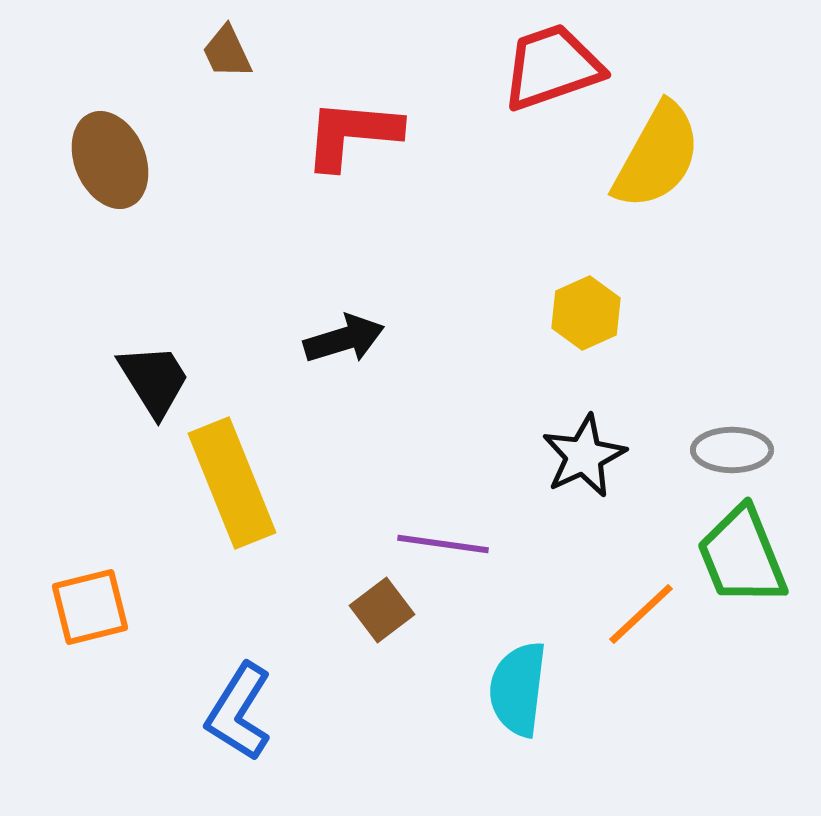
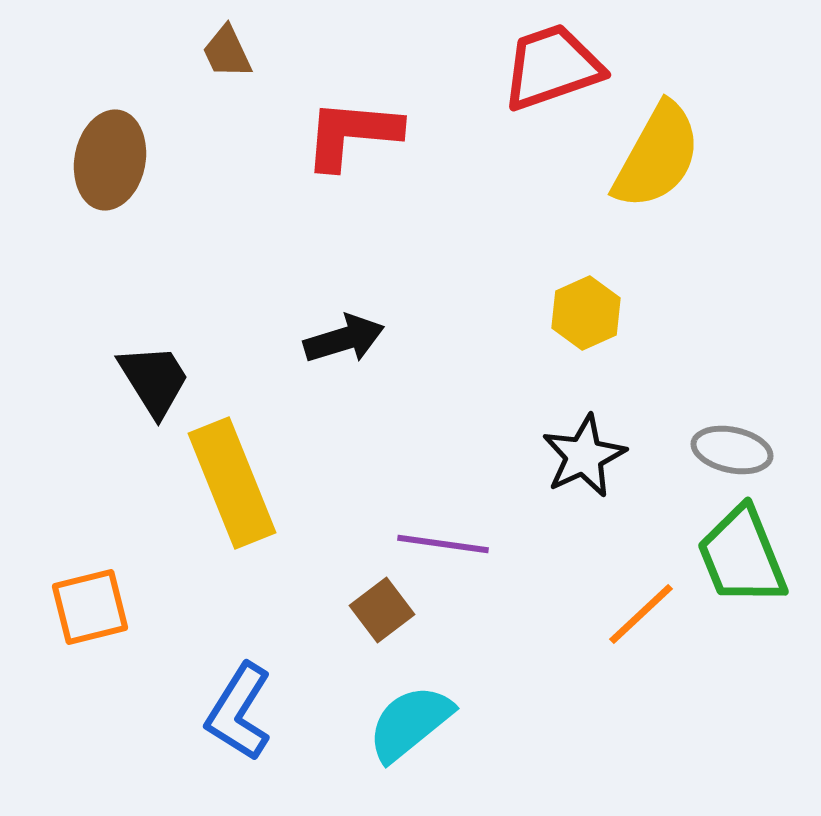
brown ellipse: rotated 34 degrees clockwise
gray ellipse: rotated 12 degrees clockwise
cyan semicircle: moved 108 px left, 34 px down; rotated 44 degrees clockwise
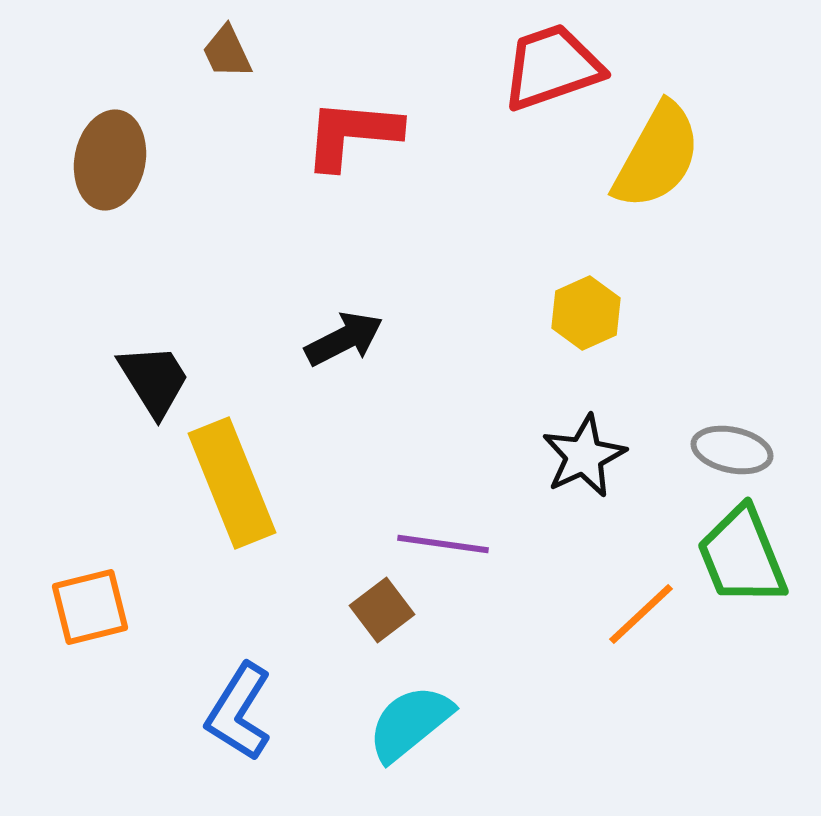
black arrow: rotated 10 degrees counterclockwise
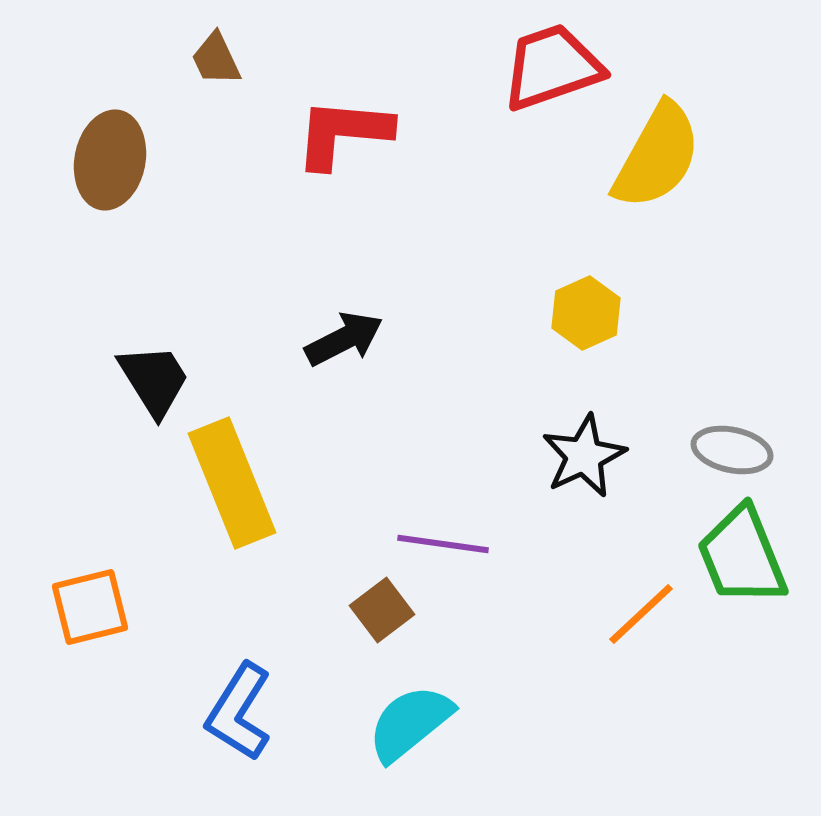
brown trapezoid: moved 11 px left, 7 px down
red L-shape: moved 9 px left, 1 px up
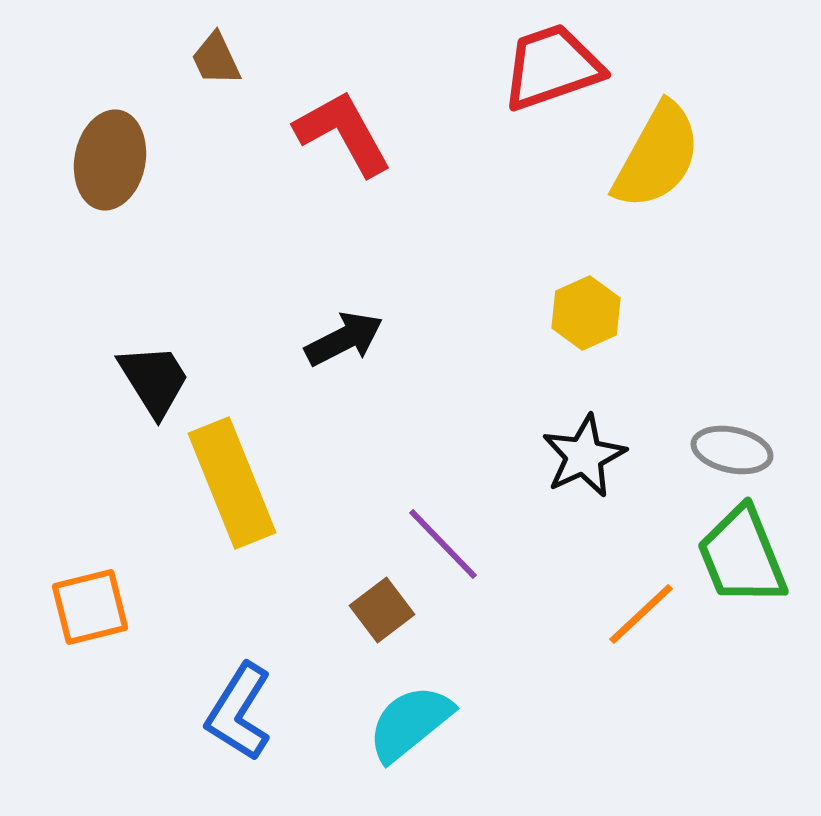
red L-shape: rotated 56 degrees clockwise
purple line: rotated 38 degrees clockwise
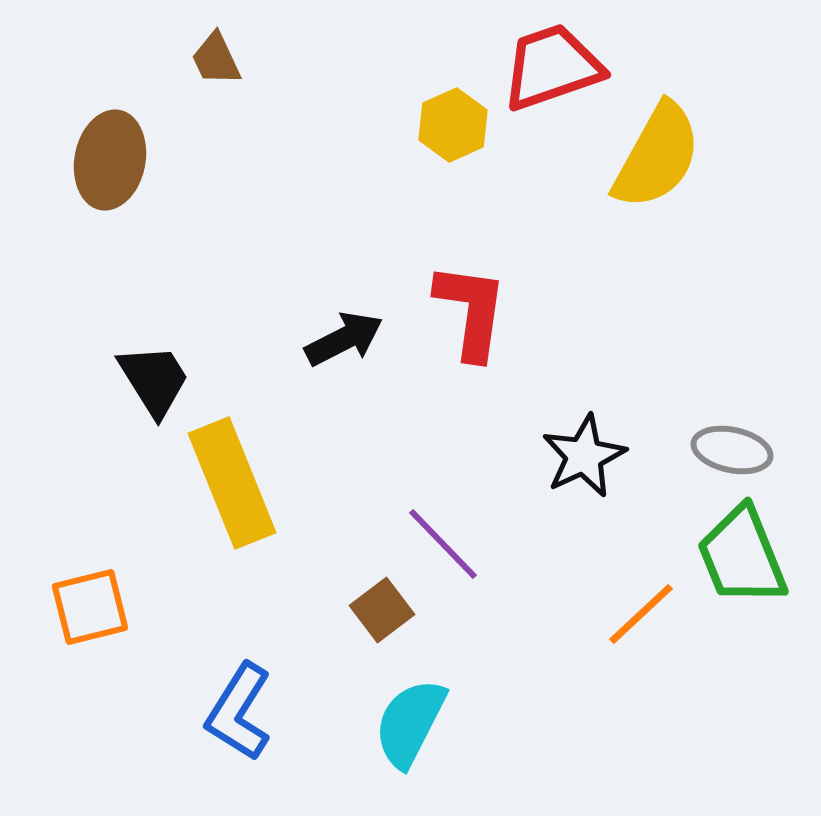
red L-shape: moved 128 px right, 178 px down; rotated 37 degrees clockwise
yellow hexagon: moved 133 px left, 188 px up
cyan semicircle: rotated 24 degrees counterclockwise
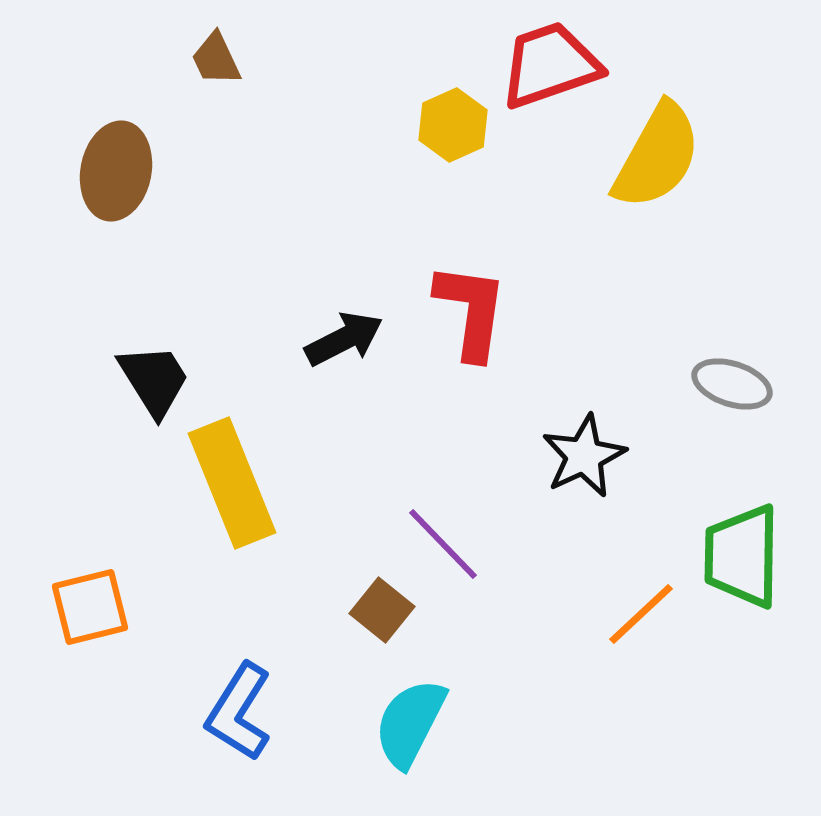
red trapezoid: moved 2 px left, 2 px up
brown ellipse: moved 6 px right, 11 px down
gray ellipse: moved 66 px up; rotated 6 degrees clockwise
green trapezoid: rotated 23 degrees clockwise
brown square: rotated 14 degrees counterclockwise
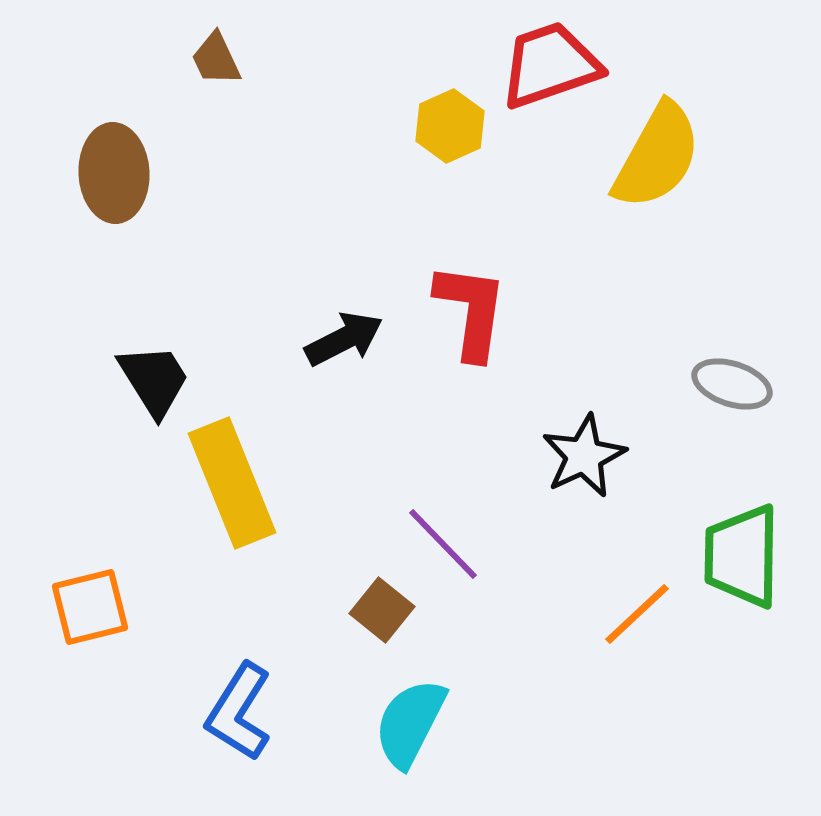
yellow hexagon: moved 3 px left, 1 px down
brown ellipse: moved 2 px left, 2 px down; rotated 14 degrees counterclockwise
orange line: moved 4 px left
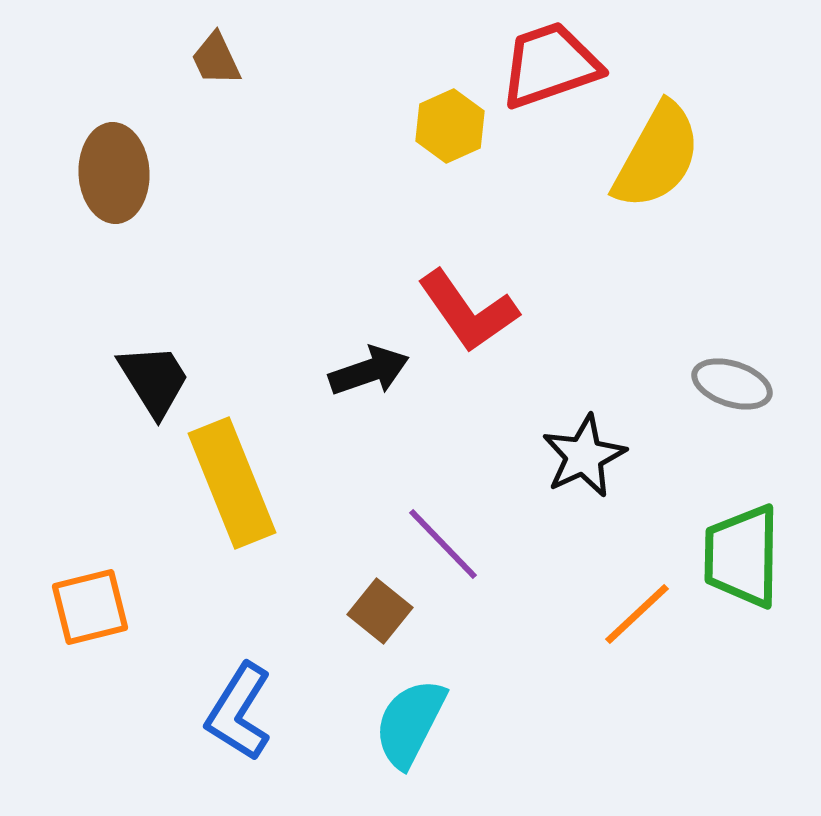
red L-shape: moved 3 px left; rotated 137 degrees clockwise
black arrow: moved 25 px right, 32 px down; rotated 8 degrees clockwise
brown square: moved 2 px left, 1 px down
